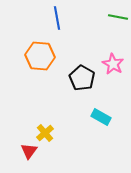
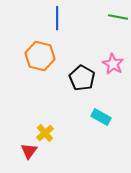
blue line: rotated 10 degrees clockwise
orange hexagon: rotated 8 degrees clockwise
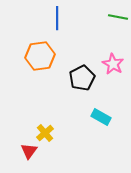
orange hexagon: rotated 20 degrees counterclockwise
black pentagon: rotated 15 degrees clockwise
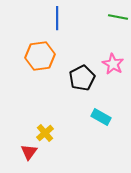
red triangle: moved 1 px down
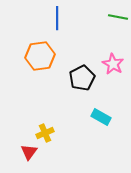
yellow cross: rotated 18 degrees clockwise
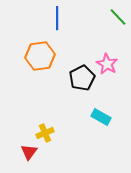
green line: rotated 36 degrees clockwise
pink star: moved 6 px left
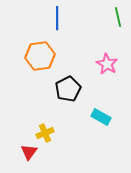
green line: rotated 30 degrees clockwise
black pentagon: moved 14 px left, 11 px down
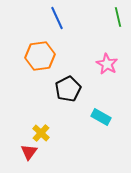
blue line: rotated 25 degrees counterclockwise
yellow cross: moved 4 px left; rotated 24 degrees counterclockwise
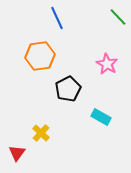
green line: rotated 30 degrees counterclockwise
red triangle: moved 12 px left, 1 px down
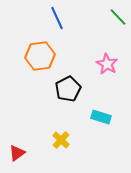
cyan rectangle: rotated 12 degrees counterclockwise
yellow cross: moved 20 px right, 7 px down
red triangle: rotated 18 degrees clockwise
